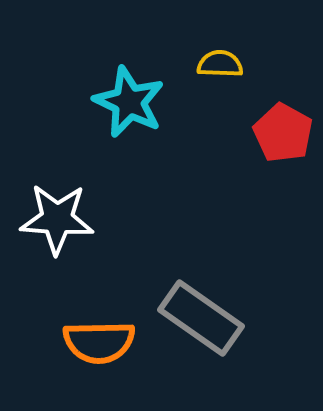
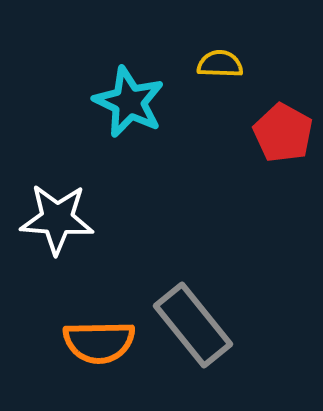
gray rectangle: moved 8 px left, 7 px down; rotated 16 degrees clockwise
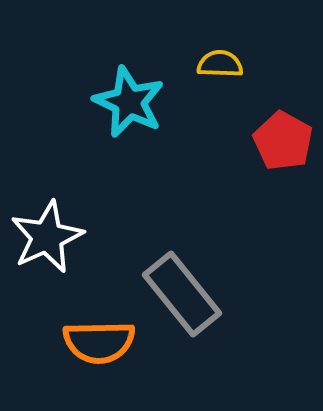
red pentagon: moved 8 px down
white star: moved 10 px left, 18 px down; rotated 28 degrees counterclockwise
gray rectangle: moved 11 px left, 31 px up
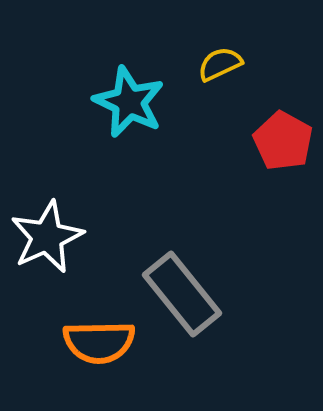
yellow semicircle: rotated 27 degrees counterclockwise
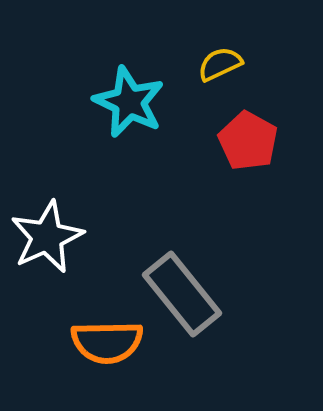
red pentagon: moved 35 px left
orange semicircle: moved 8 px right
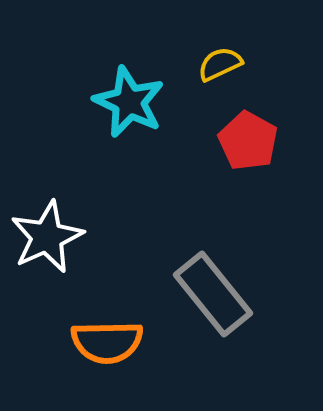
gray rectangle: moved 31 px right
